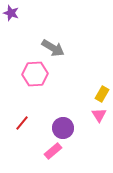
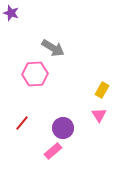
yellow rectangle: moved 4 px up
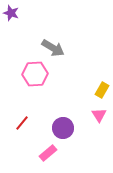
pink rectangle: moved 5 px left, 2 px down
